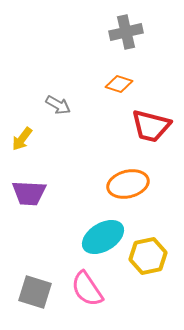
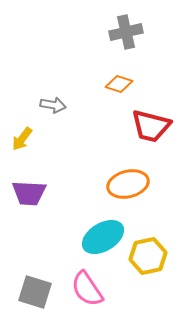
gray arrow: moved 5 px left; rotated 20 degrees counterclockwise
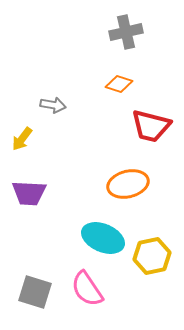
cyan ellipse: moved 1 px down; rotated 54 degrees clockwise
yellow hexagon: moved 4 px right
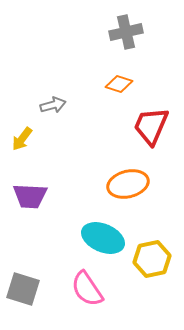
gray arrow: rotated 25 degrees counterclockwise
red trapezoid: rotated 99 degrees clockwise
purple trapezoid: moved 1 px right, 3 px down
yellow hexagon: moved 3 px down
gray square: moved 12 px left, 3 px up
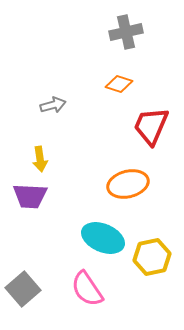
yellow arrow: moved 18 px right, 20 px down; rotated 45 degrees counterclockwise
yellow hexagon: moved 2 px up
gray square: rotated 32 degrees clockwise
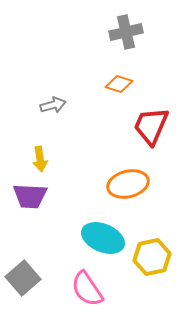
gray square: moved 11 px up
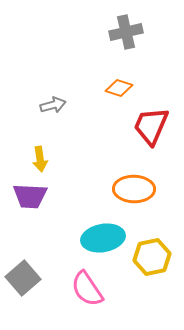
orange diamond: moved 4 px down
orange ellipse: moved 6 px right, 5 px down; rotated 15 degrees clockwise
cyan ellipse: rotated 33 degrees counterclockwise
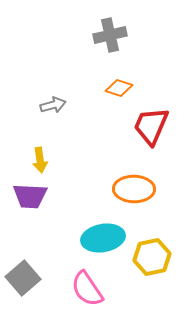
gray cross: moved 16 px left, 3 px down
yellow arrow: moved 1 px down
